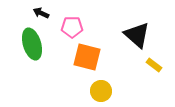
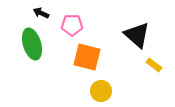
pink pentagon: moved 2 px up
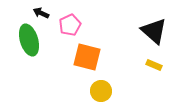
pink pentagon: moved 2 px left; rotated 25 degrees counterclockwise
black triangle: moved 17 px right, 4 px up
green ellipse: moved 3 px left, 4 px up
yellow rectangle: rotated 14 degrees counterclockwise
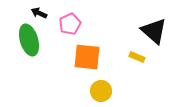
black arrow: moved 2 px left
pink pentagon: moved 1 px up
orange square: rotated 8 degrees counterclockwise
yellow rectangle: moved 17 px left, 8 px up
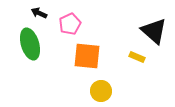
green ellipse: moved 1 px right, 4 px down
orange square: moved 1 px up
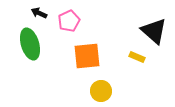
pink pentagon: moved 1 px left, 3 px up
orange square: rotated 12 degrees counterclockwise
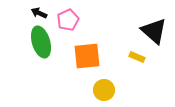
pink pentagon: moved 1 px left, 1 px up
green ellipse: moved 11 px right, 2 px up
yellow circle: moved 3 px right, 1 px up
